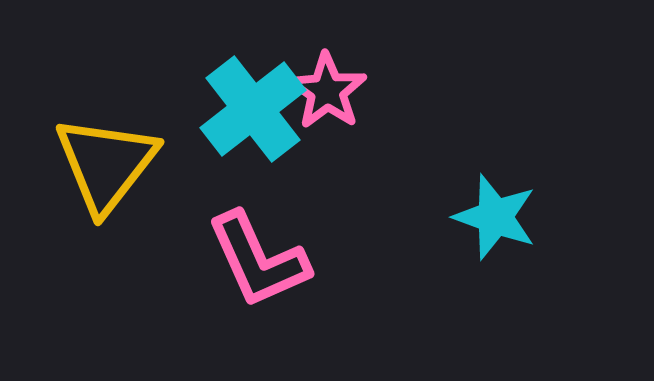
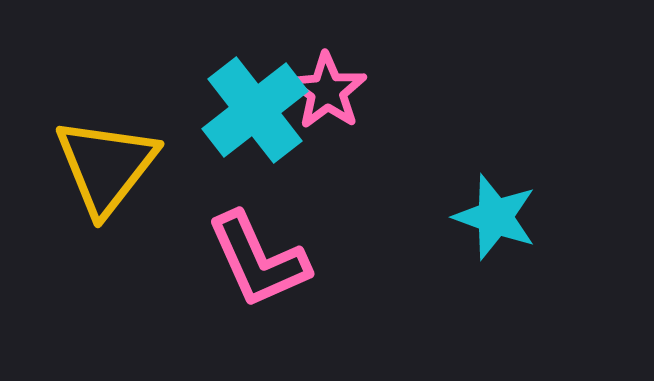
cyan cross: moved 2 px right, 1 px down
yellow triangle: moved 2 px down
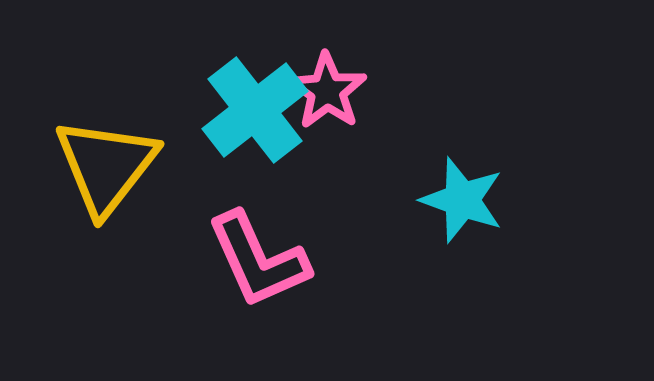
cyan star: moved 33 px left, 17 px up
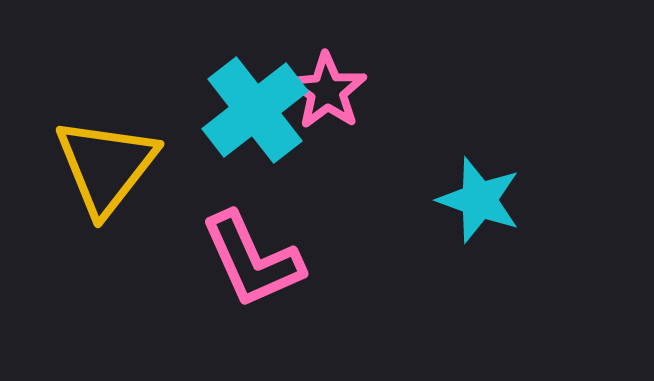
cyan star: moved 17 px right
pink L-shape: moved 6 px left
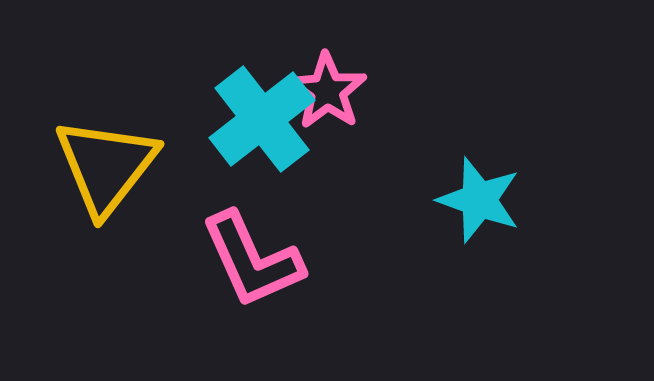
cyan cross: moved 7 px right, 9 px down
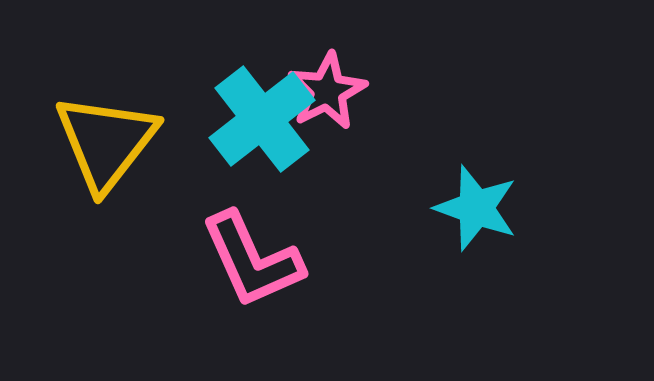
pink star: rotated 10 degrees clockwise
yellow triangle: moved 24 px up
cyan star: moved 3 px left, 8 px down
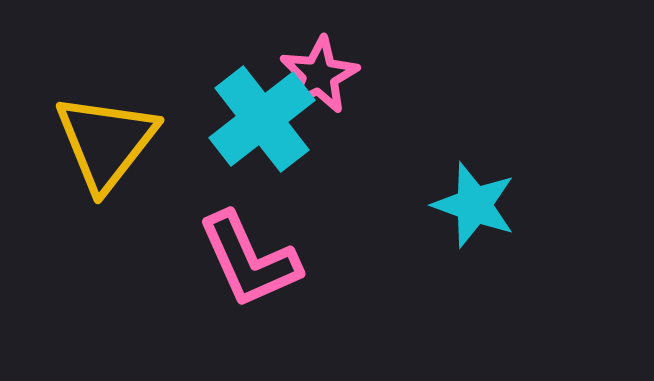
pink star: moved 8 px left, 16 px up
cyan star: moved 2 px left, 3 px up
pink L-shape: moved 3 px left
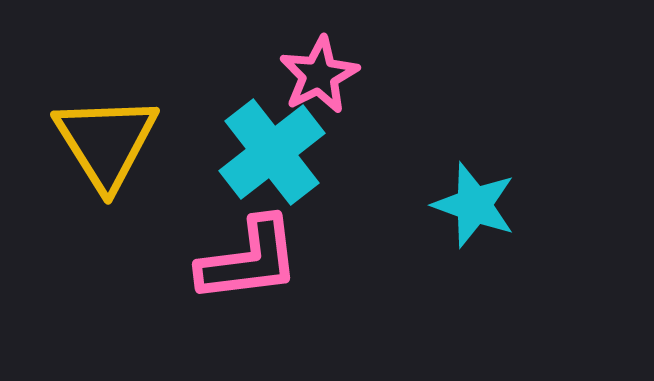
cyan cross: moved 10 px right, 33 px down
yellow triangle: rotated 10 degrees counterclockwise
pink L-shape: rotated 73 degrees counterclockwise
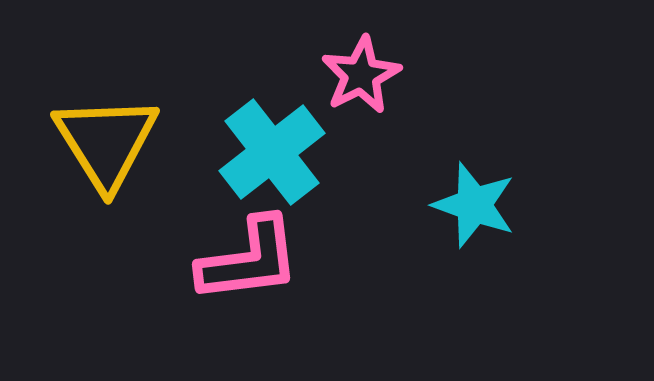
pink star: moved 42 px right
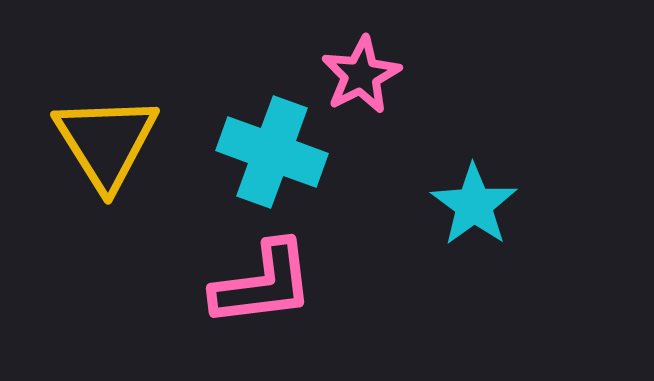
cyan cross: rotated 32 degrees counterclockwise
cyan star: rotated 16 degrees clockwise
pink L-shape: moved 14 px right, 24 px down
